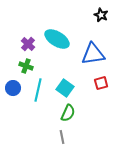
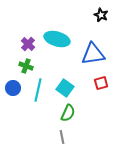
cyan ellipse: rotated 15 degrees counterclockwise
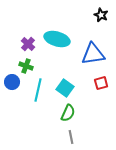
blue circle: moved 1 px left, 6 px up
gray line: moved 9 px right
